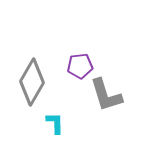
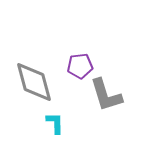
gray diamond: moved 2 px right; rotated 45 degrees counterclockwise
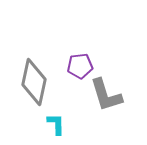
gray diamond: rotated 27 degrees clockwise
cyan L-shape: moved 1 px right, 1 px down
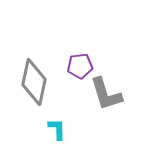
gray L-shape: moved 1 px up
cyan L-shape: moved 1 px right, 5 px down
